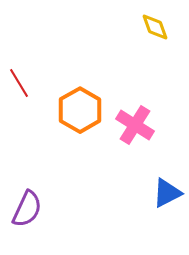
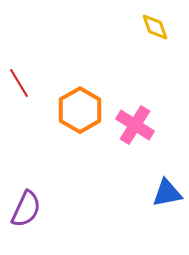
blue triangle: rotated 16 degrees clockwise
purple semicircle: moved 1 px left
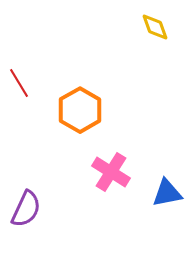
pink cross: moved 24 px left, 47 px down
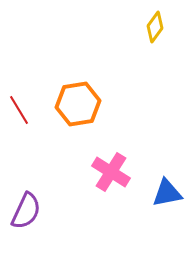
yellow diamond: rotated 56 degrees clockwise
red line: moved 27 px down
orange hexagon: moved 2 px left, 6 px up; rotated 21 degrees clockwise
purple semicircle: moved 2 px down
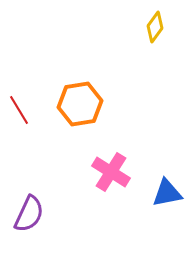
orange hexagon: moved 2 px right
purple semicircle: moved 3 px right, 3 px down
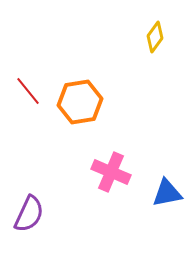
yellow diamond: moved 10 px down
orange hexagon: moved 2 px up
red line: moved 9 px right, 19 px up; rotated 8 degrees counterclockwise
pink cross: rotated 9 degrees counterclockwise
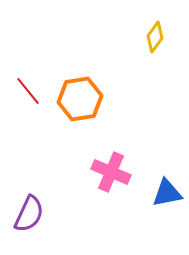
orange hexagon: moved 3 px up
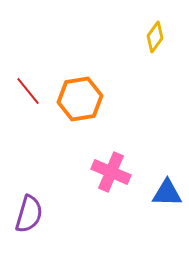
blue triangle: rotated 12 degrees clockwise
purple semicircle: rotated 9 degrees counterclockwise
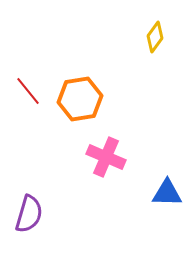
pink cross: moved 5 px left, 15 px up
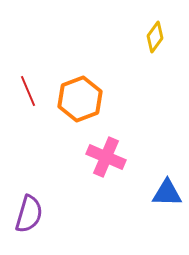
red line: rotated 16 degrees clockwise
orange hexagon: rotated 12 degrees counterclockwise
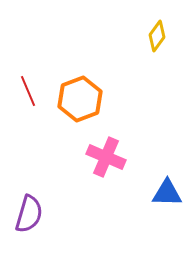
yellow diamond: moved 2 px right, 1 px up
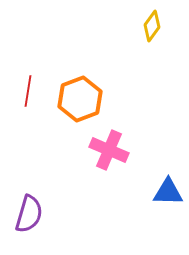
yellow diamond: moved 5 px left, 10 px up
red line: rotated 32 degrees clockwise
pink cross: moved 3 px right, 7 px up
blue triangle: moved 1 px right, 1 px up
